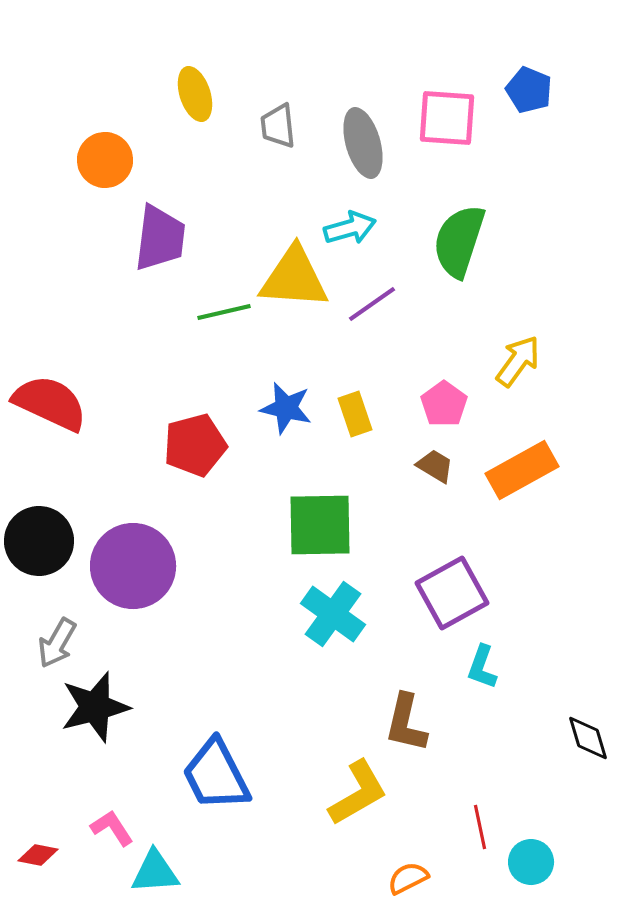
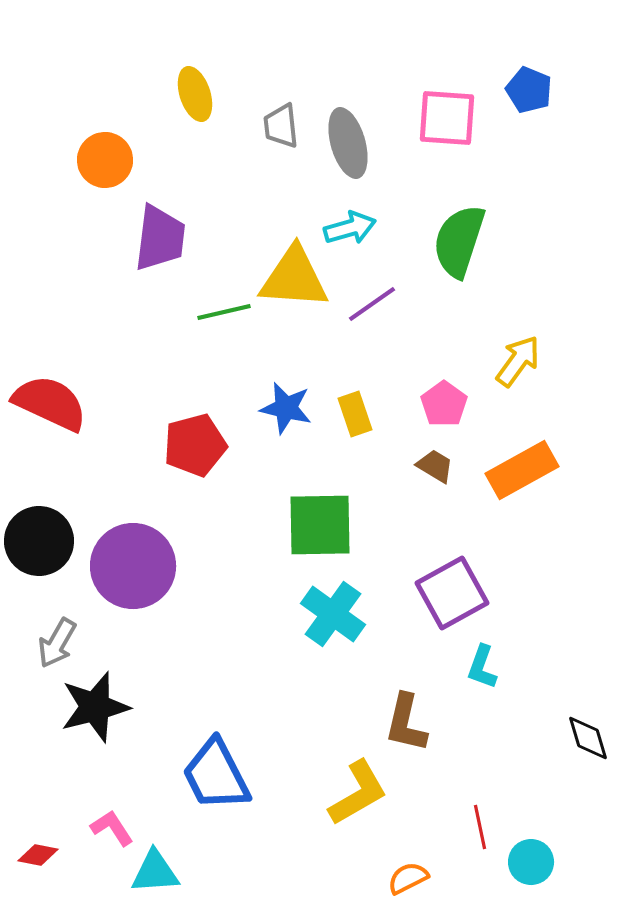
gray trapezoid: moved 3 px right
gray ellipse: moved 15 px left
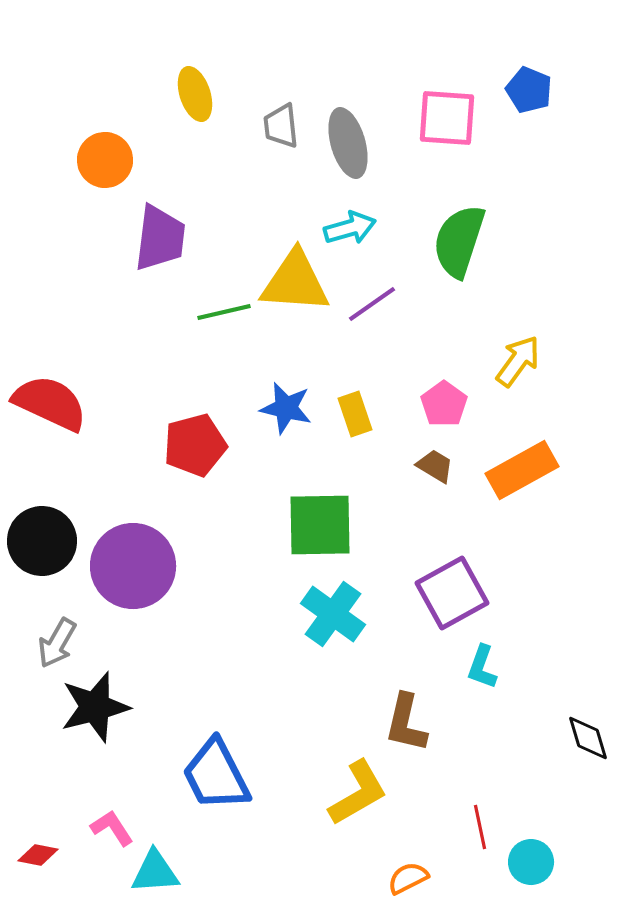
yellow triangle: moved 1 px right, 4 px down
black circle: moved 3 px right
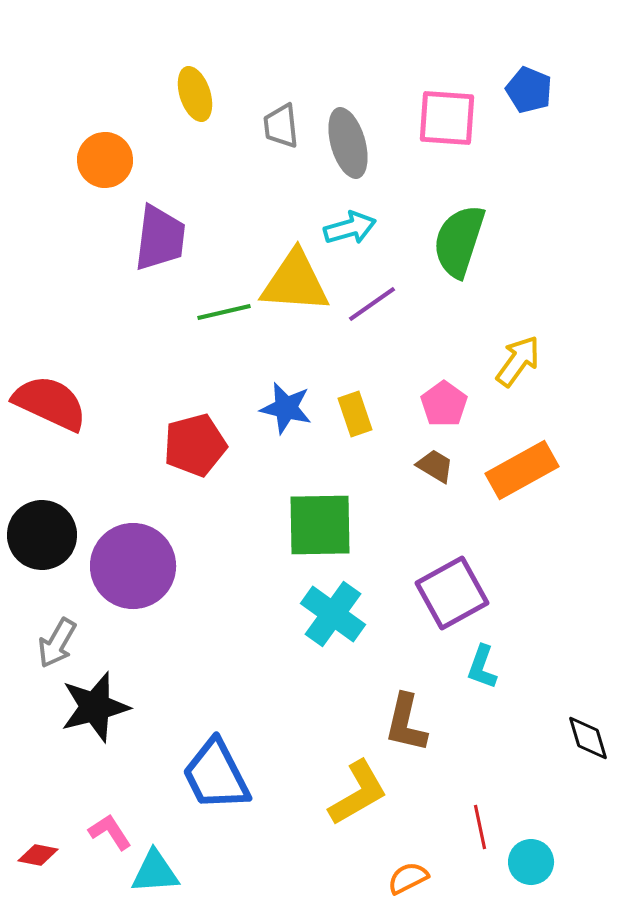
black circle: moved 6 px up
pink L-shape: moved 2 px left, 4 px down
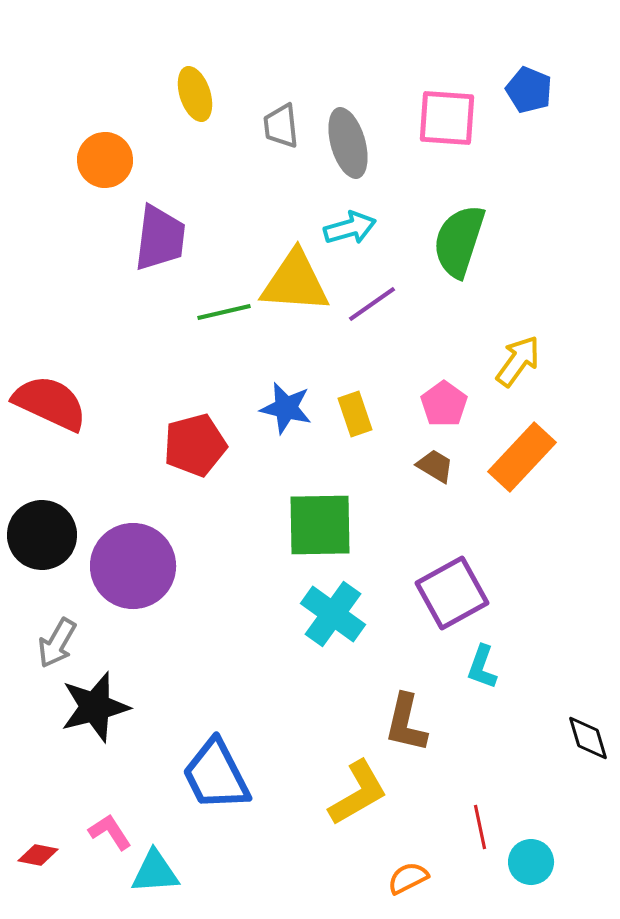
orange rectangle: moved 13 px up; rotated 18 degrees counterclockwise
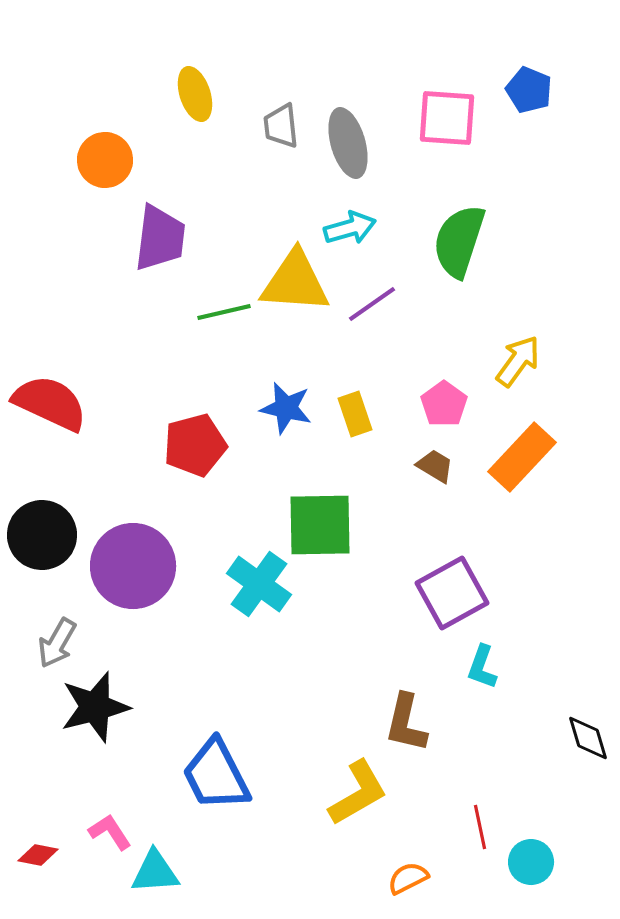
cyan cross: moved 74 px left, 30 px up
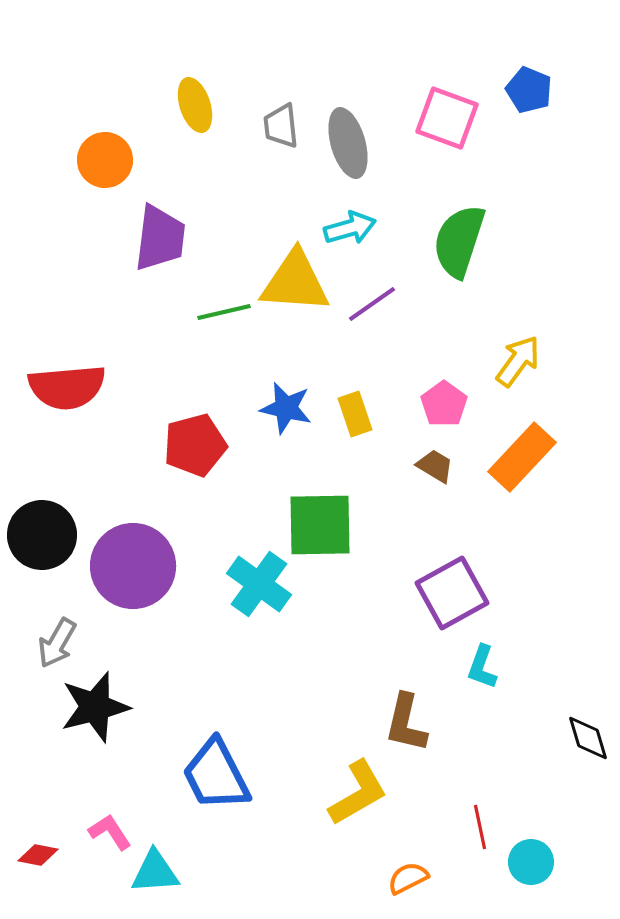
yellow ellipse: moved 11 px down
pink square: rotated 16 degrees clockwise
red semicircle: moved 17 px right, 16 px up; rotated 150 degrees clockwise
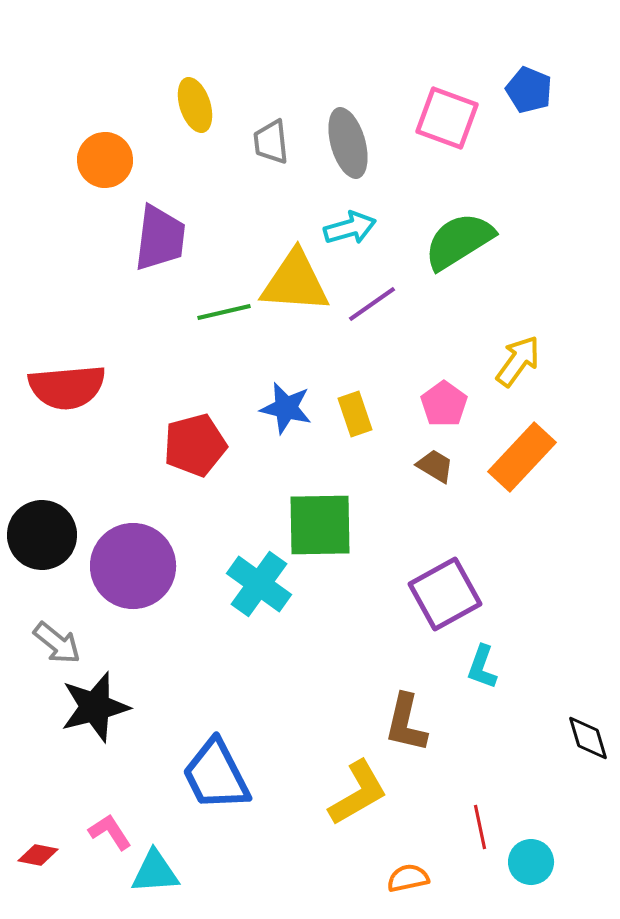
gray trapezoid: moved 10 px left, 16 px down
green semicircle: rotated 40 degrees clockwise
purple square: moved 7 px left, 1 px down
gray arrow: rotated 81 degrees counterclockwise
orange semicircle: rotated 15 degrees clockwise
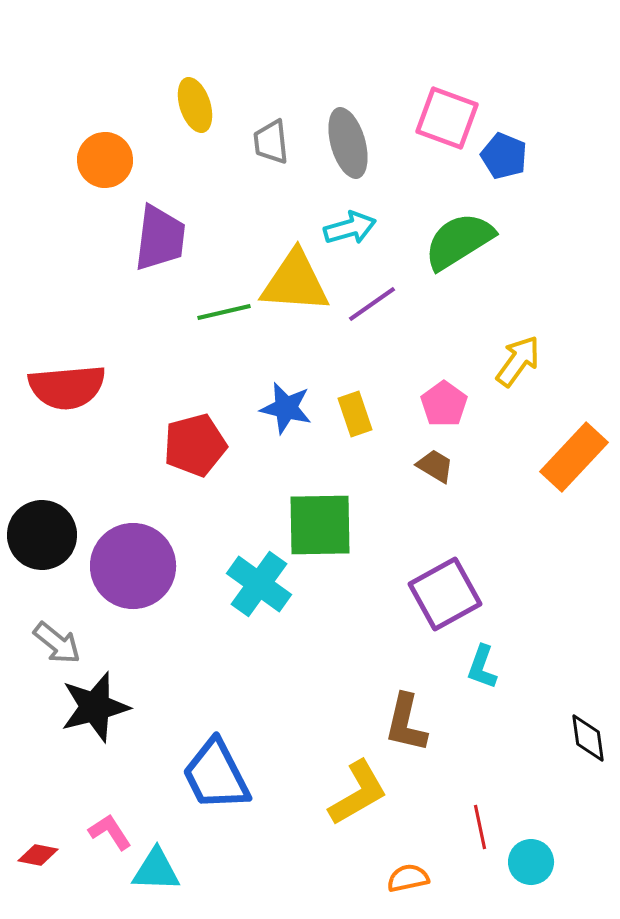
blue pentagon: moved 25 px left, 66 px down
orange rectangle: moved 52 px right
black diamond: rotated 9 degrees clockwise
cyan triangle: moved 1 px right, 2 px up; rotated 6 degrees clockwise
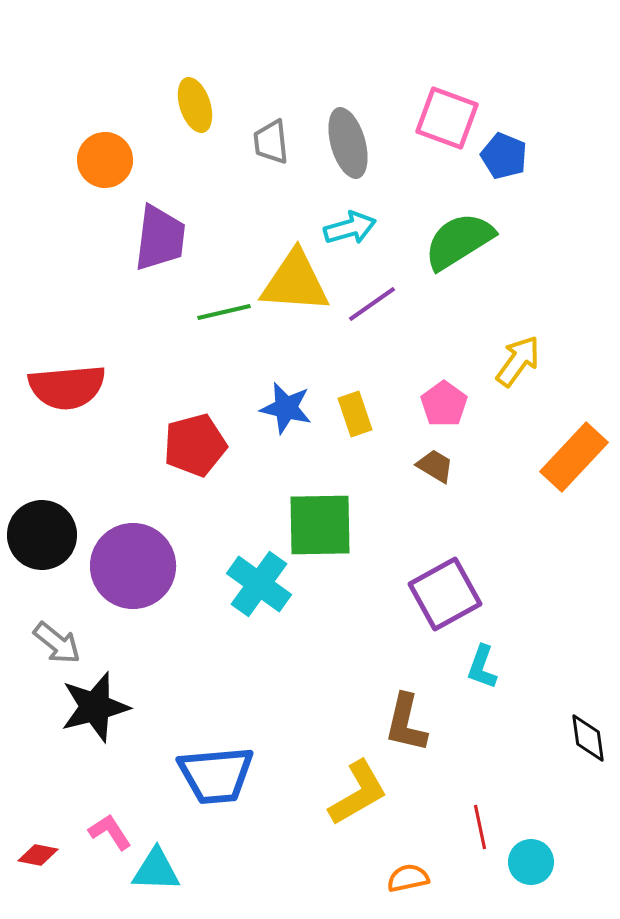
blue trapezoid: rotated 68 degrees counterclockwise
